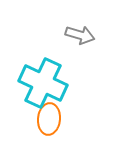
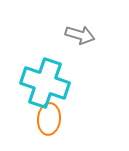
cyan cross: moved 2 px right; rotated 6 degrees counterclockwise
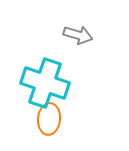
gray arrow: moved 2 px left
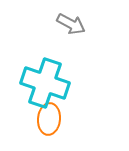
gray arrow: moved 7 px left, 11 px up; rotated 12 degrees clockwise
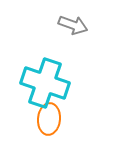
gray arrow: moved 2 px right, 1 px down; rotated 8 degrees counterclockwise
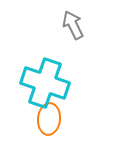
gray arrow: rotated 136 degrees counterclockwise
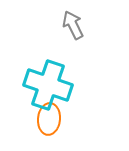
cyan cross: moved 3 px right, 2 px down
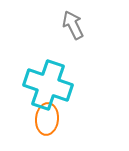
orange ellipse: moved 2 px left
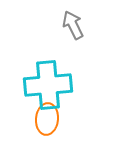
cyan cross: rotated 24 degrees counterclockwise
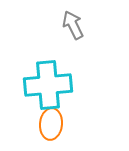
orange ellipse: moved 4 px right, 5 px down
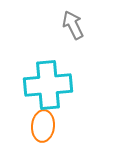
orange ellipse: moved 8 px left, 2 px down
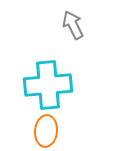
orange ellipse: moved 3 px right, 5 px down
